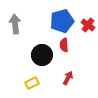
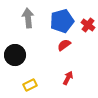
gray arrow: moved 13 px right, 6 px up
red semicircle: rotated 56 degrees clockwise
black circle: moved 27 px left
yellow rectangle: moved 2 px left, 2 px down
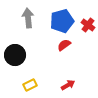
red arrow: moved 7 px down; rotated 32 degrees clockwise
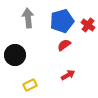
red arrow: moved 10 px up
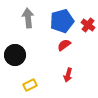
red arrow: rotated 136 degrees clockwise
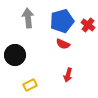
red semicircle: moved 1 px left, 1 px up; rotated 120 degrees counterclockwise
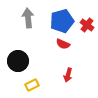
red cross: moved 1 px left
black circle: moved 3 px right, 6 px down
yellow rectangle: moved 2 px right
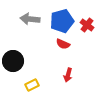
gray arrow: moved 2 px right, 1 px down; rotated 78 degrees counterclockwise
black circle: moved 5 px left
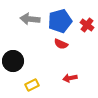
blue pentagon: moved 2 px left
red semicircle: moved 2 px left
red arrow: moved 2 px right, 3 px down; rotated 64 degrees clockwise
